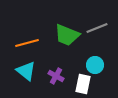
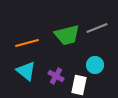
green trapezoid: rotated 36 degrees counterclockwise
white rectangle: moved 4 px left, 1 px down
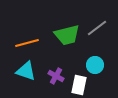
gray line: rotated 15 degrees counterclockwise
cyan triangle: rotated 20 degrees counterclockwise
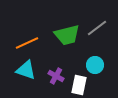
orange line: rotated 10 degrees counterclockwise
cyan triangle: moved 1 px up
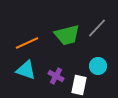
gray line: rotated 10 degrees counterclockwise
cyan circle: moved 3 px right, 1 px down
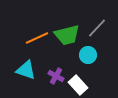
orange line: moved 10 px right, 5 px up
cyan circle: moved 10 px left, 11 px up
white rectangle: moved 1 px left; rotated 54 degrees counterclockwise
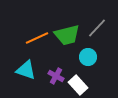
cyan circle: moved 2 px down
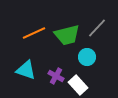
orange line: moved 3 px left, 5 px up
cyan circle: moved 1 px left
